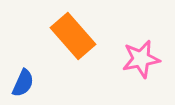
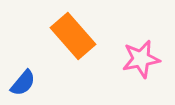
blue semicircle: rotated 16 degrees clockwise
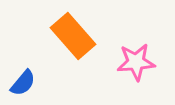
pink star: moved 5 px left, 3 px down; rotated 6 degrees clockwise
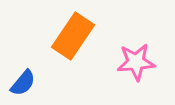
orange rectangle: rotated 75 degrees clockwise
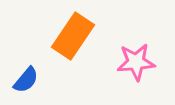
blue semicircle: moved 3 px right, 3 px up
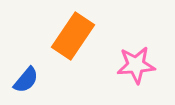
pink star: moved 3 px down
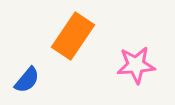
blue semicircle: moved 1 px right
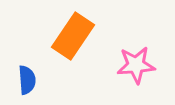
blue semicircle: rotated 44 degrees counterclockwise
